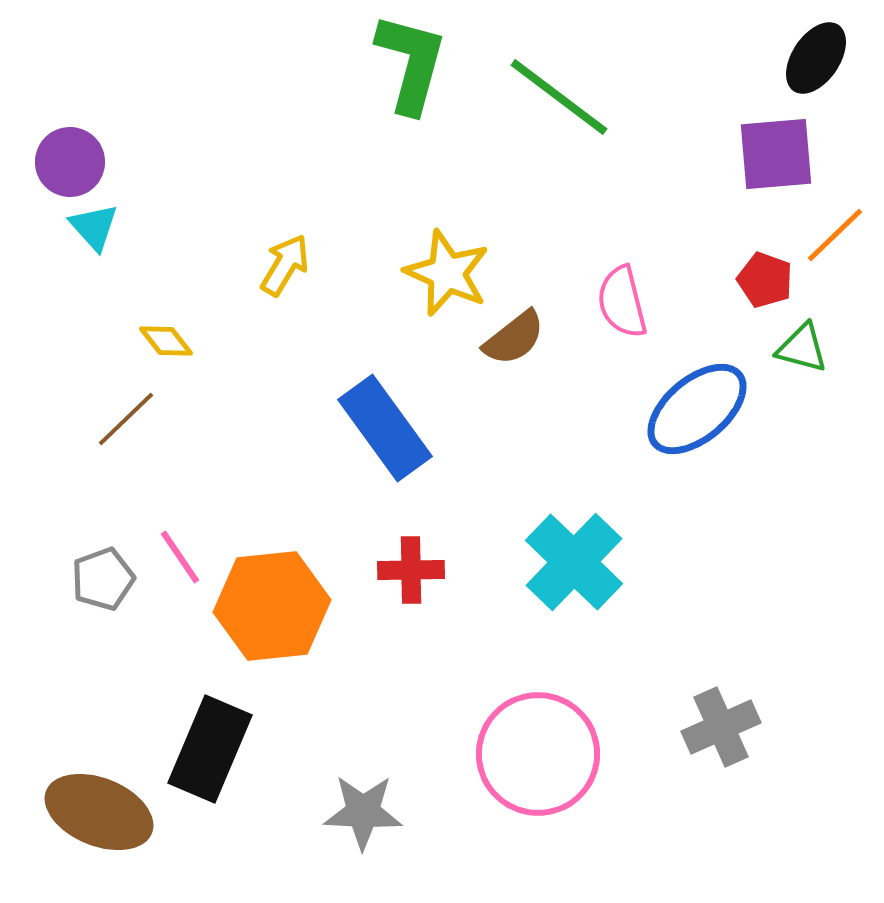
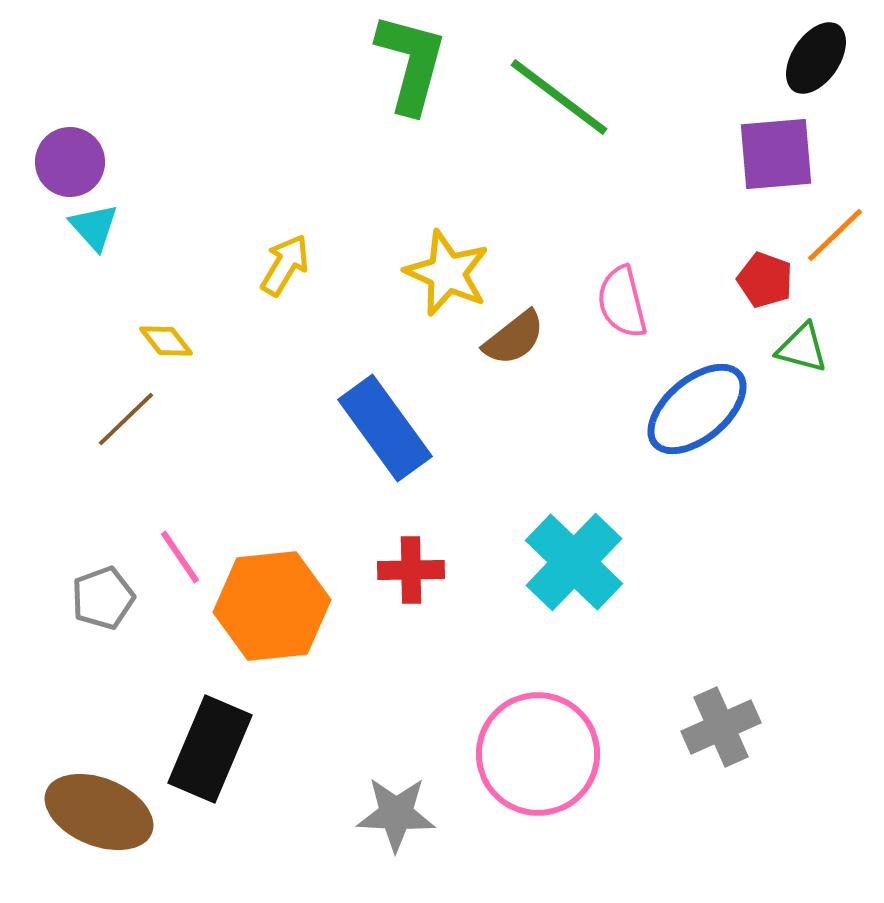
gray pentagon: moved 19 px down
gray star: moved 33 px right, 2 px down
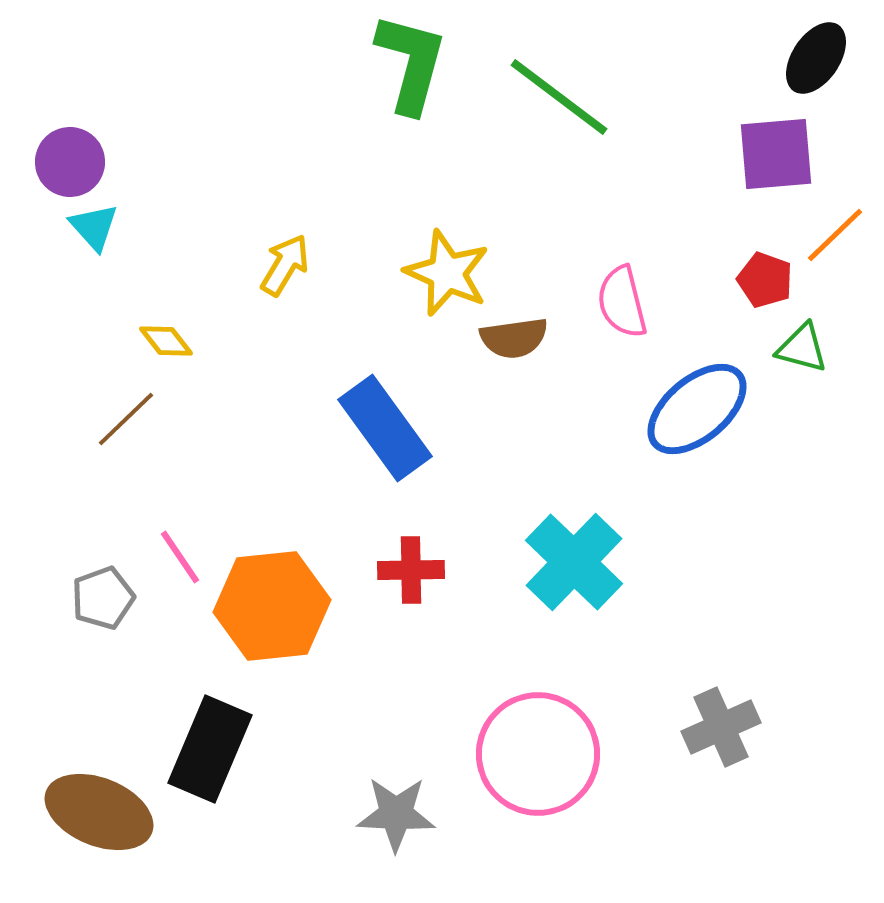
brown semicircle: rotated 30 degrees clockwise
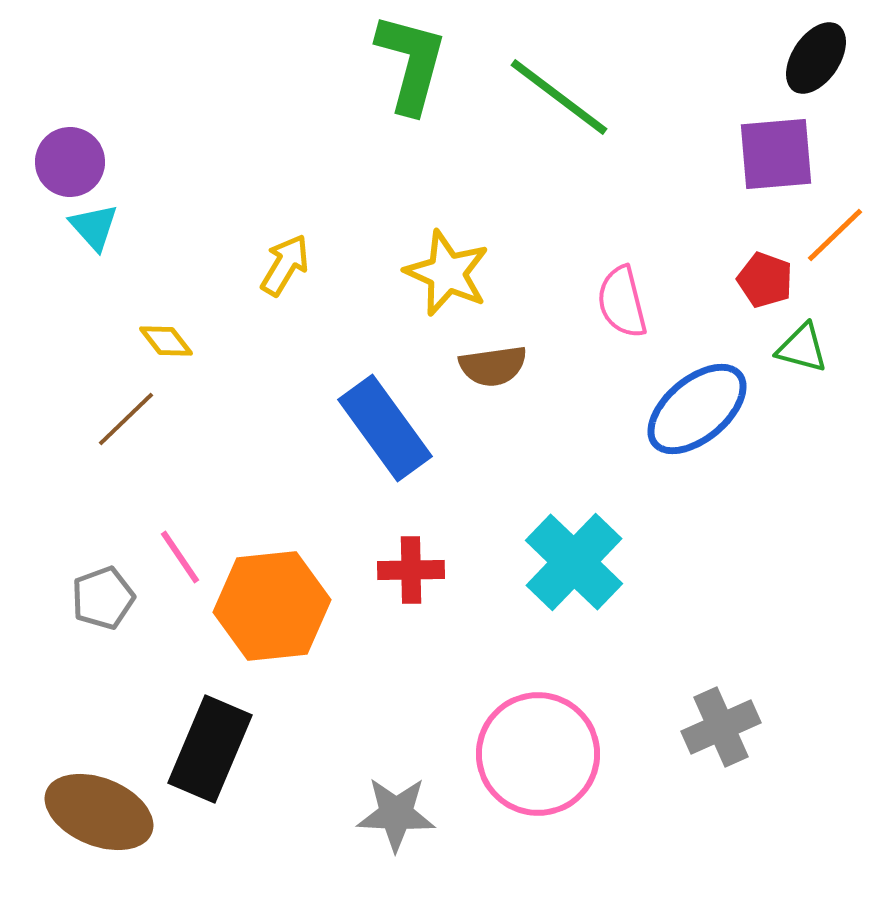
brown semicircle: moved 21 px left, 28 px down
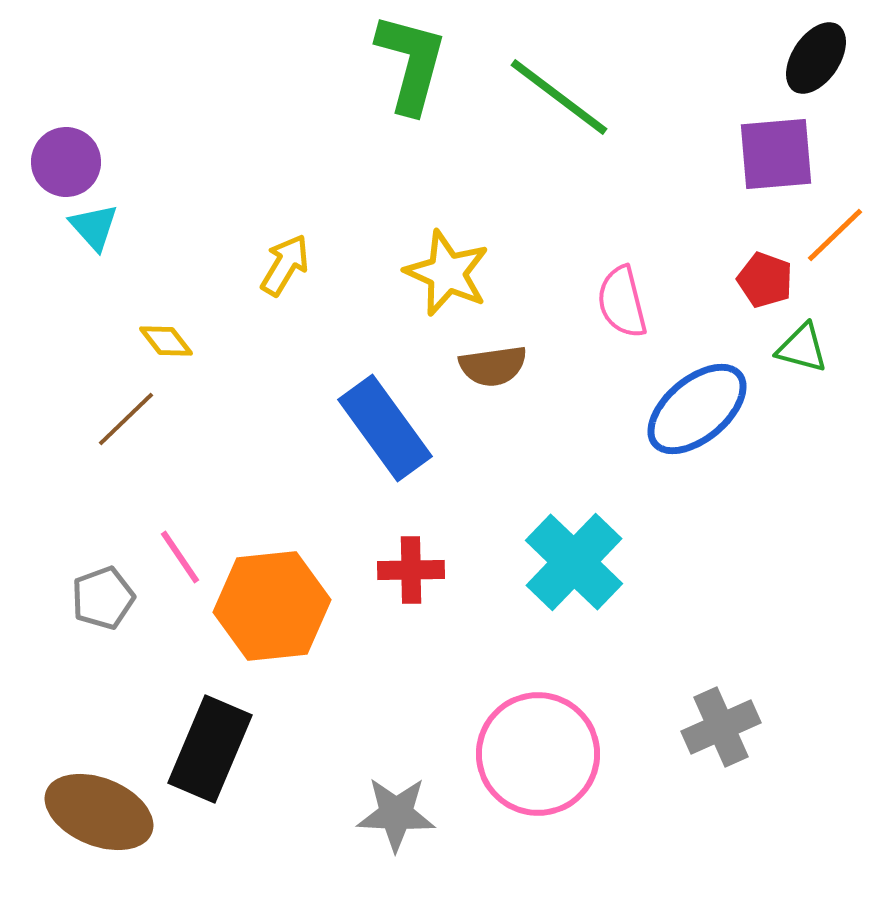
purple circle: moved 4 px left
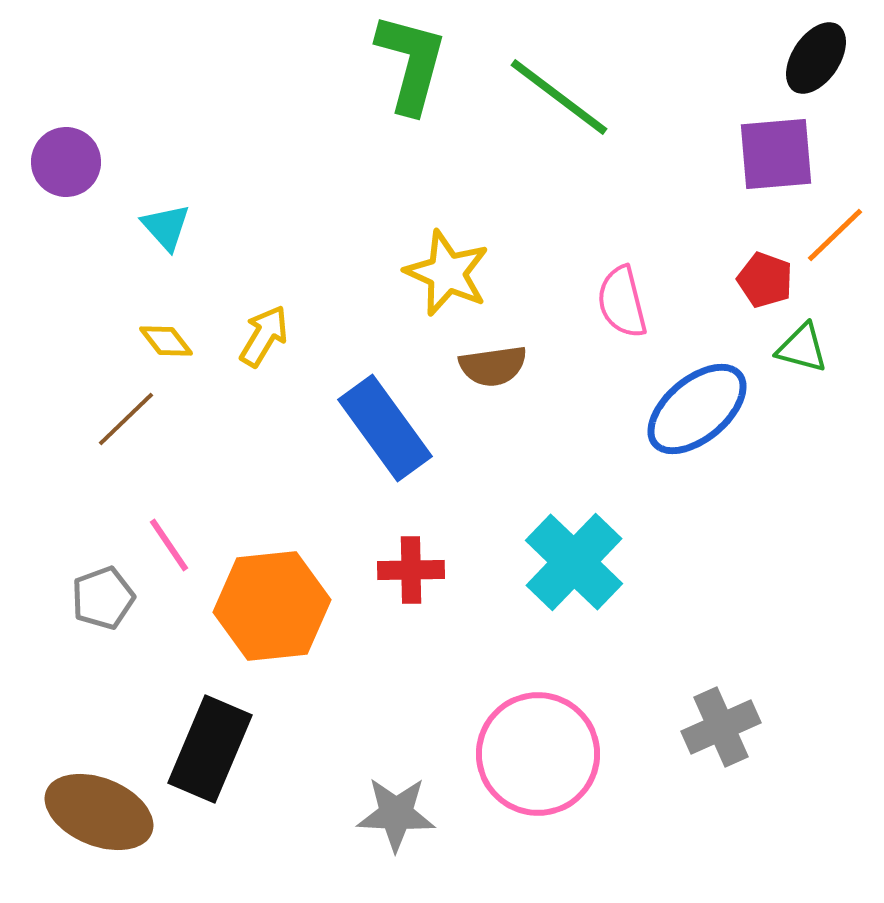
cyan triangle: moved 72 px right
yellow arrow: moved 21 px left, 71 px down
pink line: moved 11 px left, 12 px up
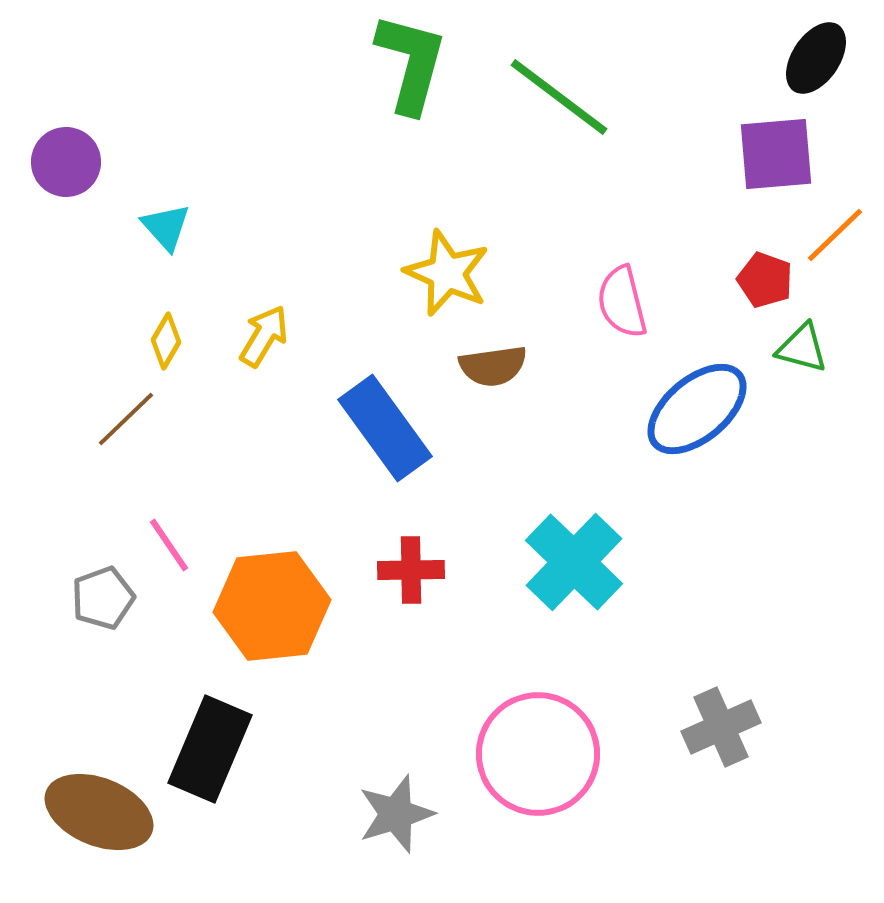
yellow diamond: rotated 68 degrees clockwise
gray star: rotated 20 degrees counterclockwise
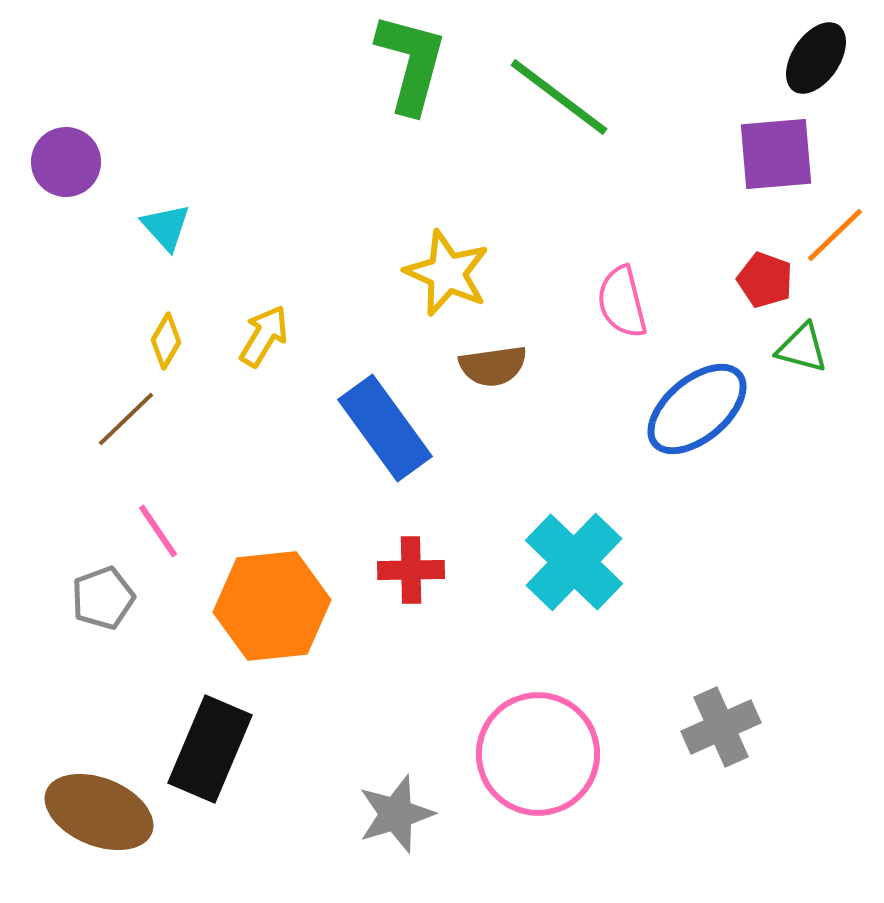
pink line: moved 11 px left, 14 px up
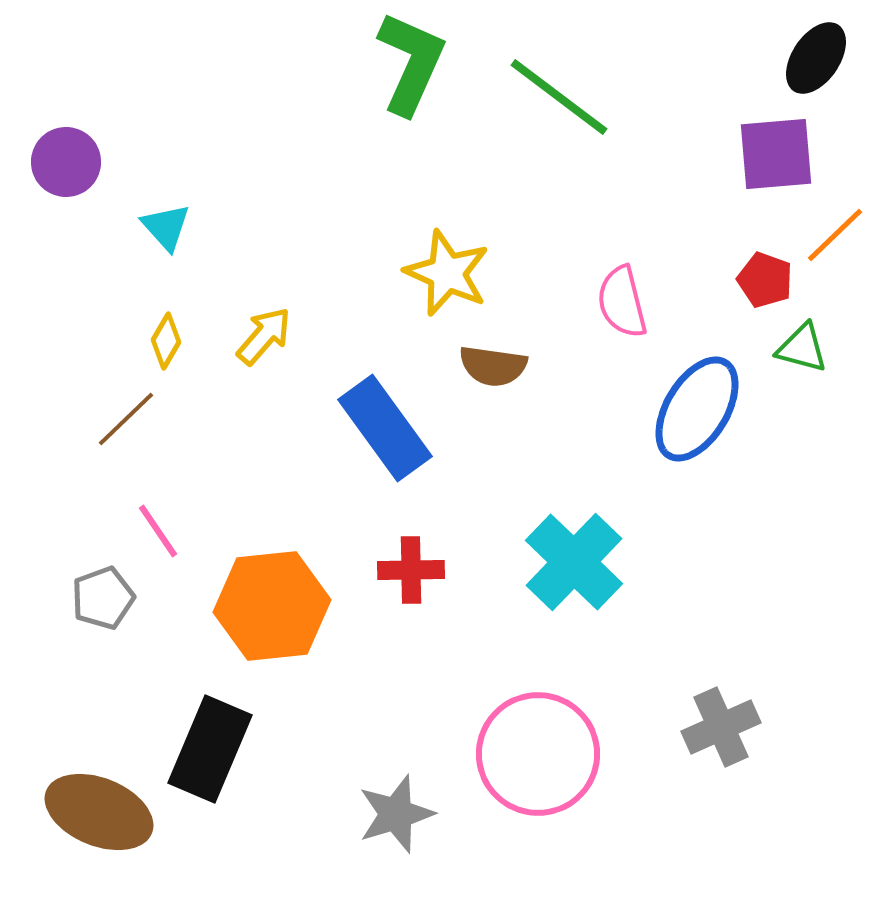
green L-shape: rotated 9 degrees clockwise
yellow arrow: rotated 10 degrees clockwise
brown semicircle: rotated 16 degrees clockwise
blue ellipse: rotated 19 degrees counterclockwise
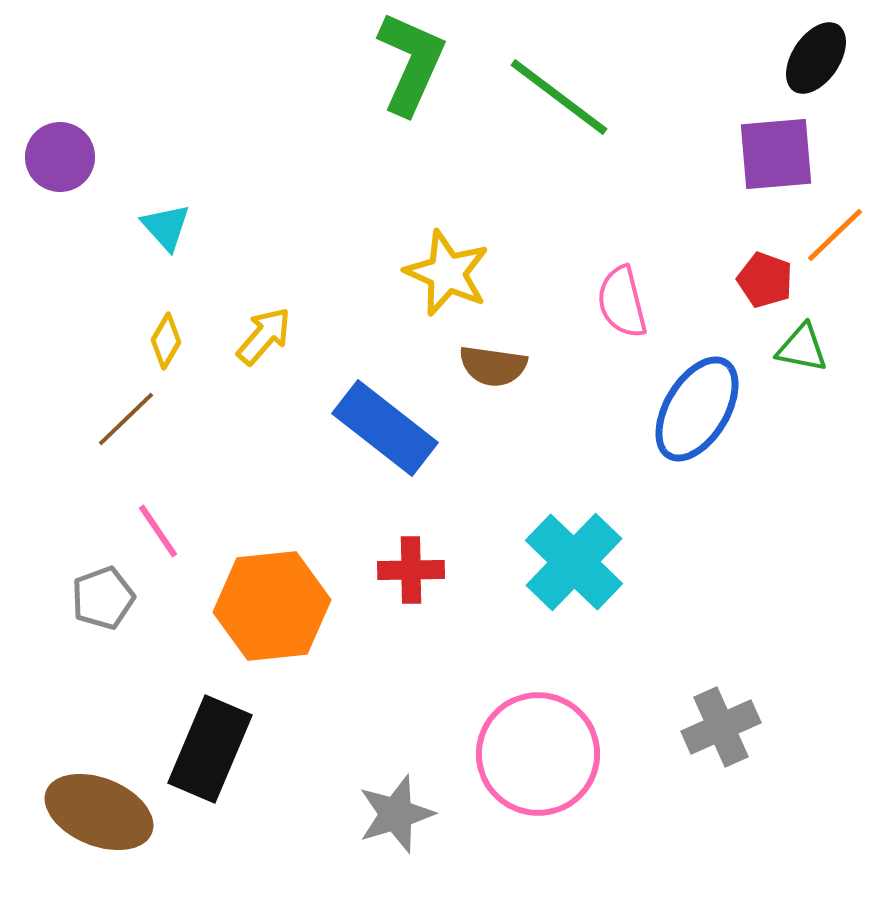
purple circle: moved 6 px left, 5 px up
green triangle: rotated 4 degrees counterclockwise
blue rectangle: rotated 16 degrees counterclockwise
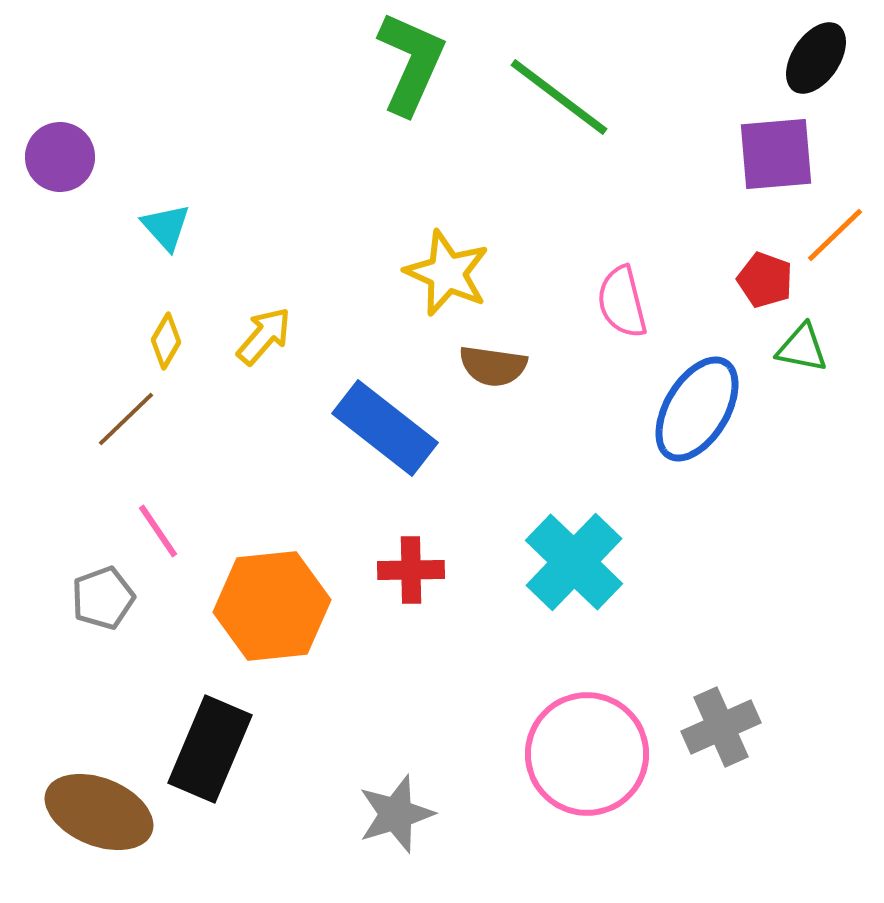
pink circle: moved 49 px right
